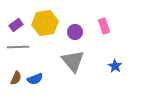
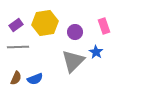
gray triangle: rotated 25 degrees clockwise
blue star: moved 19 px left, 14 px up
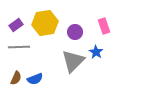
gray line: moved 1 px right
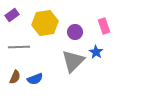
purple rectangle: moved 4 px left, 10 px up
brown semicircle: moved 1 px left, 1 px up
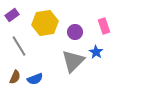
gray line: moved 1 px up; rotated 60 degrees clockwise
